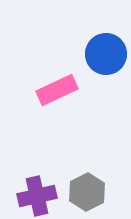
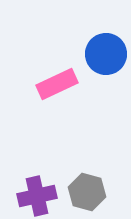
pink rectangle: moved 6 px up
gray hexagon: rotated 18 degrees counterclockwise
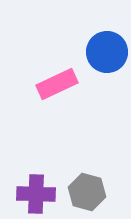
blue circle: moved 1 px right, 2 px up
purple cross: moved 1 px left, 2 px up; rotated 15 degrees clockwise
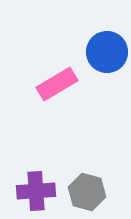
pink rectangle: rotated 6 degrees counterclockwise
purple cross: moved 3 px up; rotated 6 degrees counterclockwise
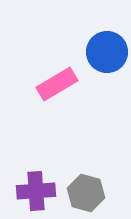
gray hexagon: moved 1 px left, 1 px down
